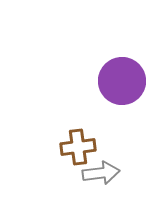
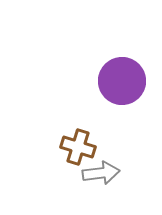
brown cross: rotated 24 degrees clockwise
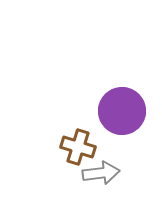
purple circle: moved 30 px down
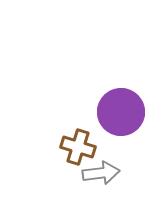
purple circle: moved 1 px left, 1 px down
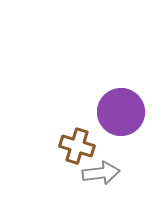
brown cross: moved 1 px left, 1 px up
